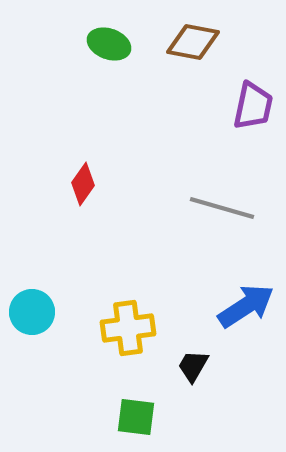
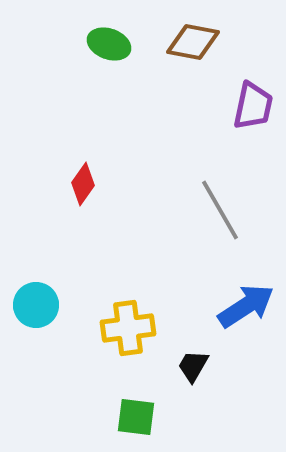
gray line: moved 2 px left, 2 px down; rotated 44 degrees clockwise
cyan circle: moved 4 px right, 7 px up
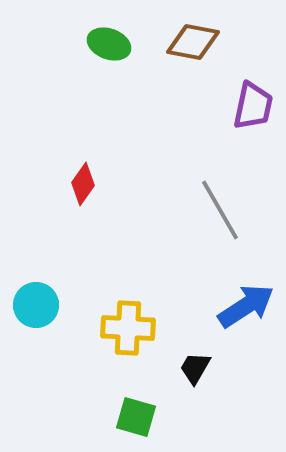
yellow cross: rotated 10 degrees clockwise
black trapezoid: moved 2 px right, 2 px down
green square: rotated 9 degrees clockwise
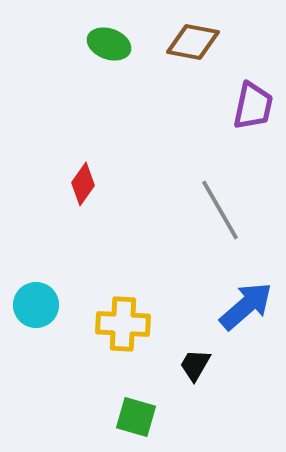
blue arrow: rotated 8 degrees counterclockwise
yellow cross: moved 5 px left, 4 px up
black trapezoid: moved 3 px up
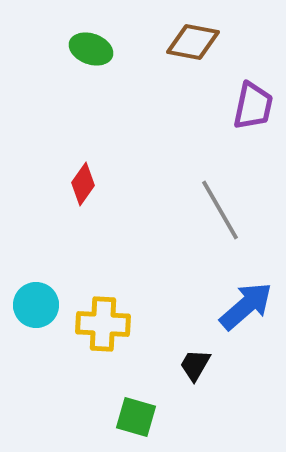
green ellipse: moved 18 px left, 5 px down
yellow cross: moved 20 px left
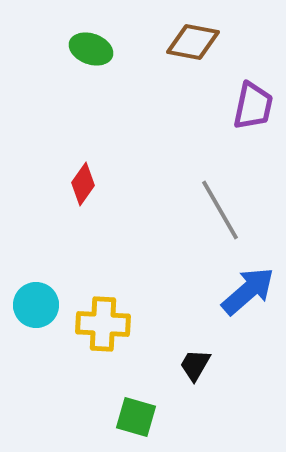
blue arrow: moved 2 px right, 15 px up
